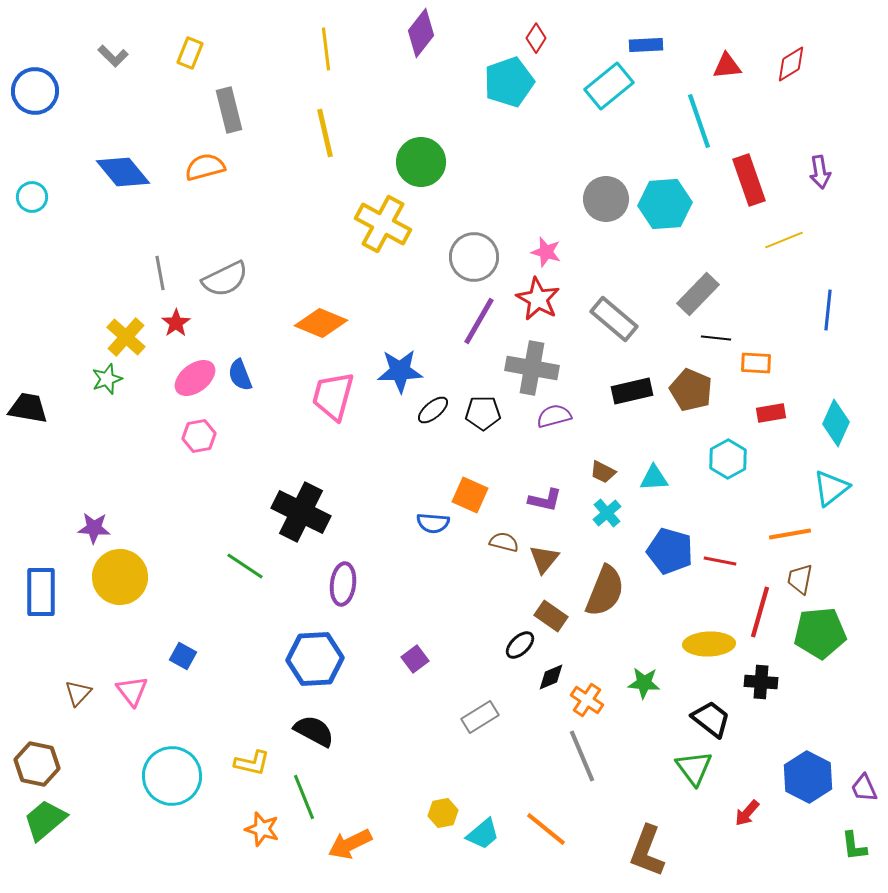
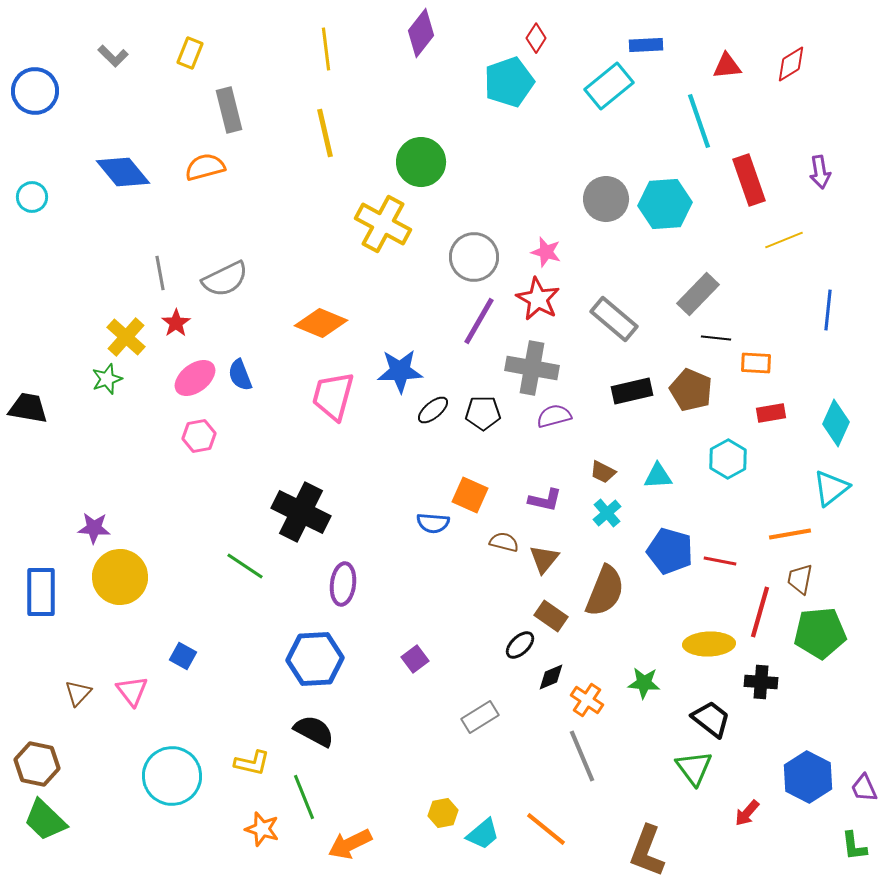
cyan triangle at (654, 478): moved 4 px right, 2 px up
green trapezoid at (45, 820): rotated 96 degrees counterclockwise
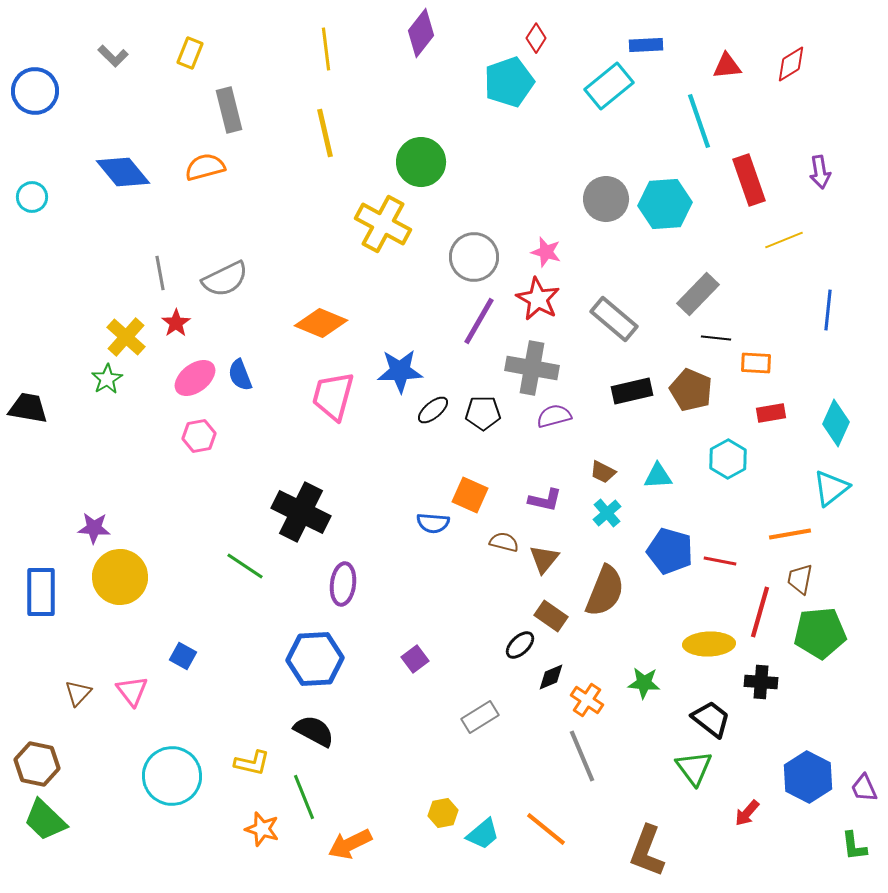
green star at (107, 379): rotated 12 degrees counterclockwise
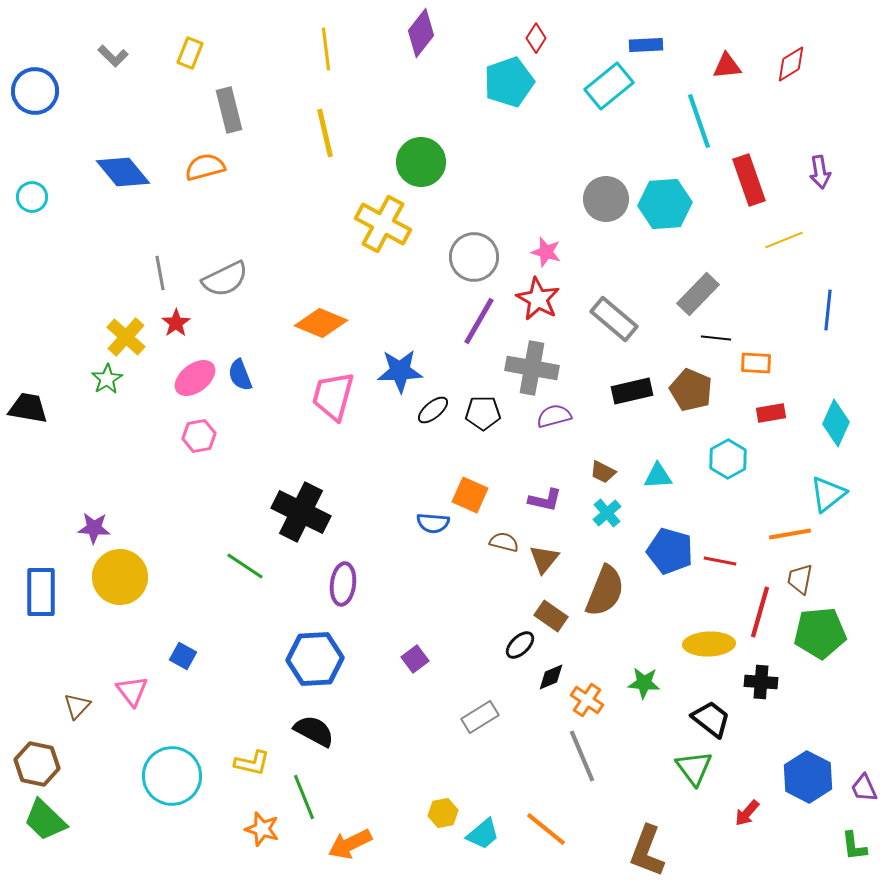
cyan triangle at (831, 488): moved 3 px left, 6 px down
brown triangle at (78, 693): moved 1 px left, 13 px down
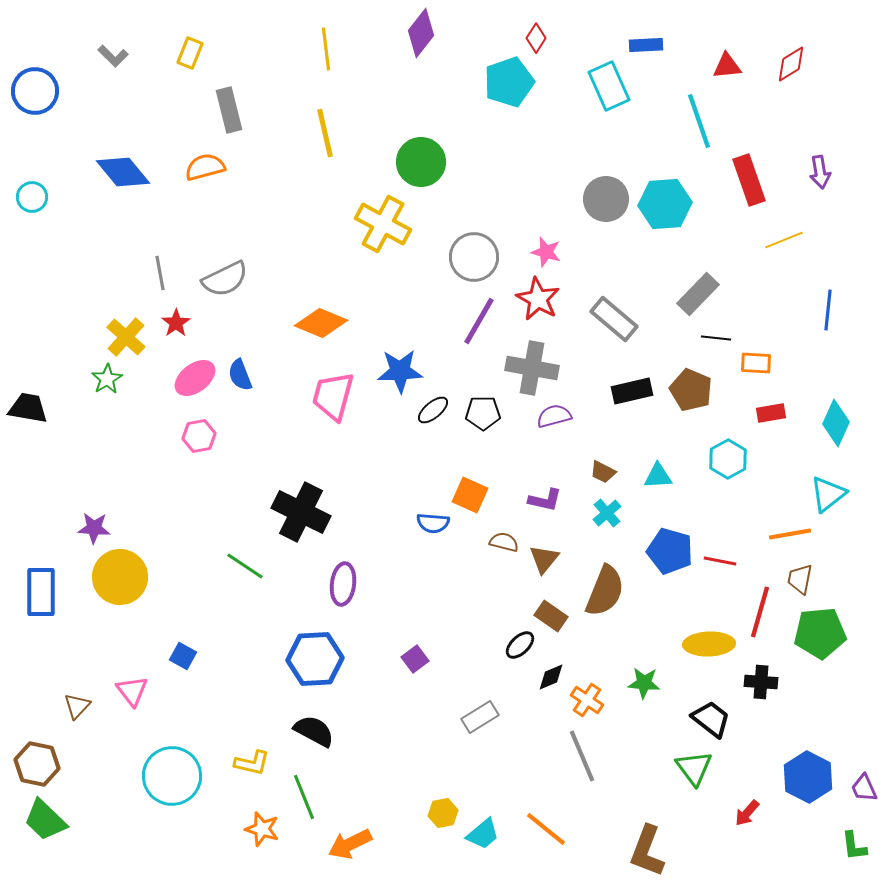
cyan rectangle at (609, 86): rotated 75 degrees counterclockwise
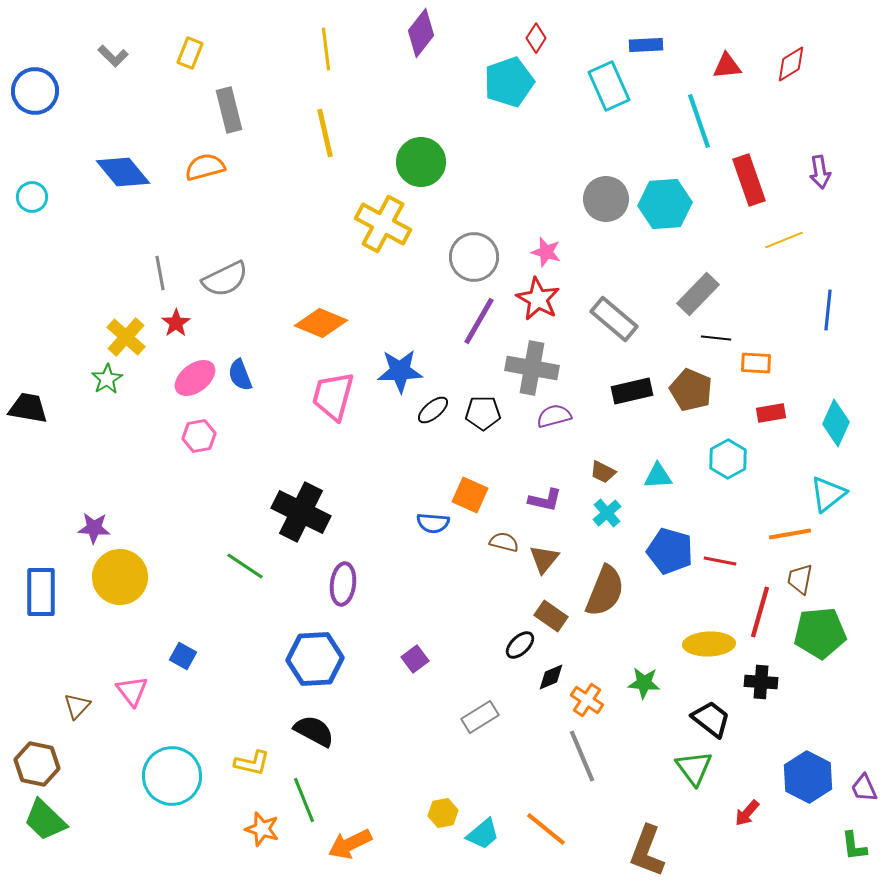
green line at (304, 797): moved 3 px down
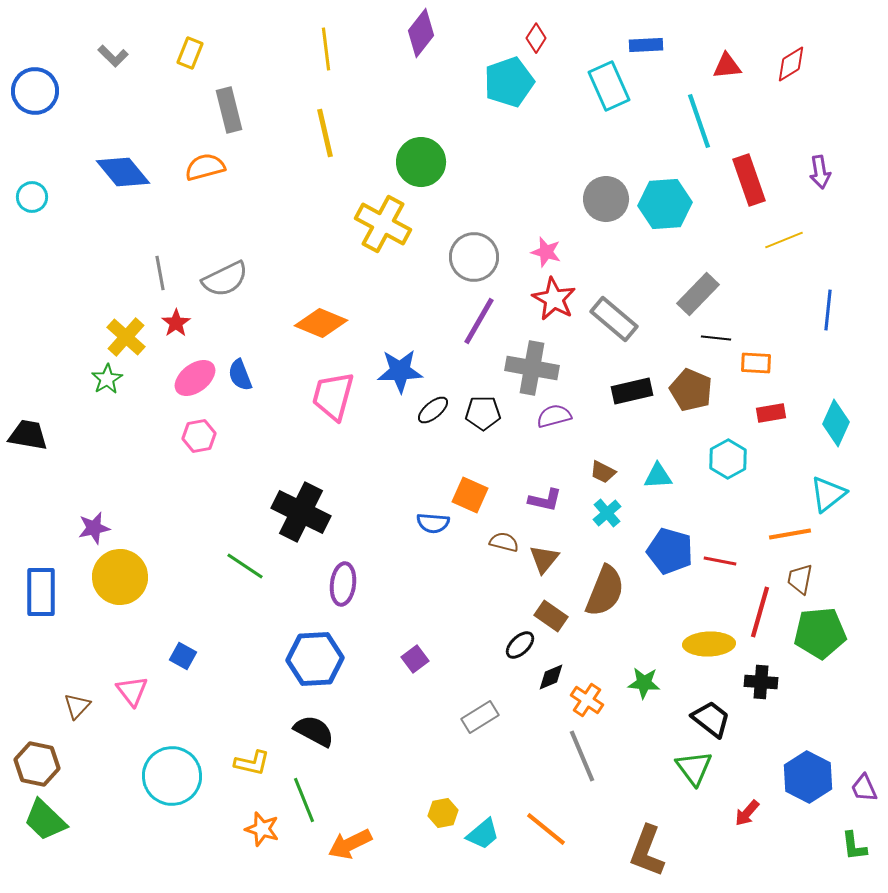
red star at (538, 299): moved 16 px right
black trapezoid at (28, 408): moved 27 px down
purple star at (94, 528): rotated 16 degrees counterclockwise
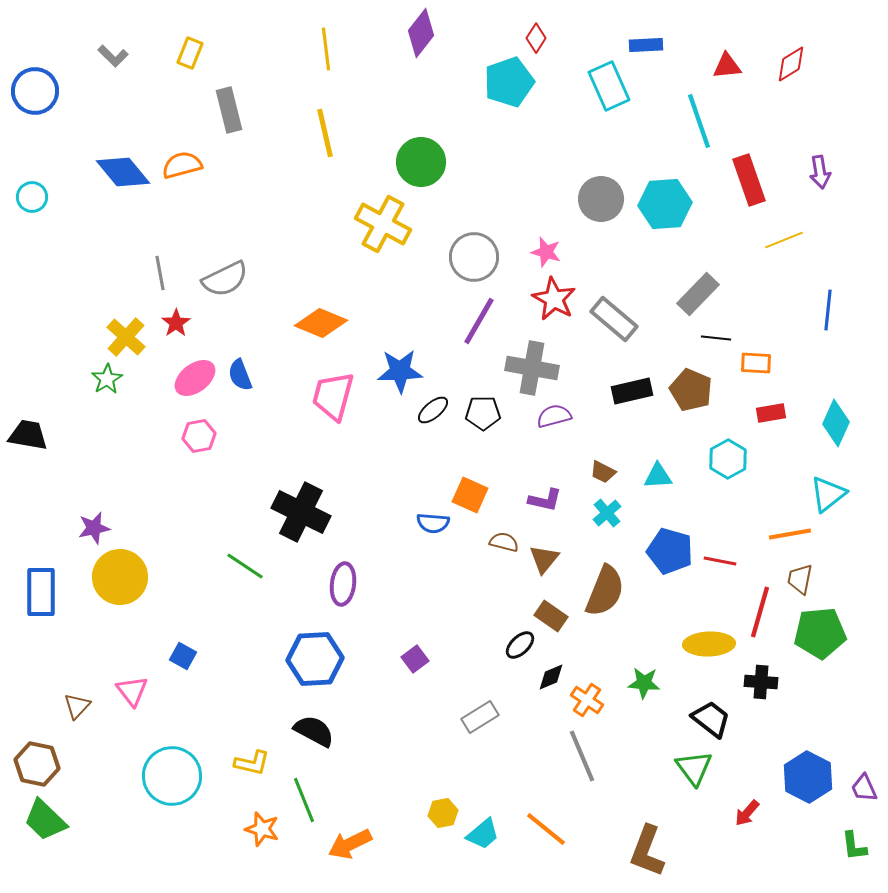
orange semicircle at (205, 167): moved 23 px left, 2 px up
gray circle at (606, 199): moved 5 px left
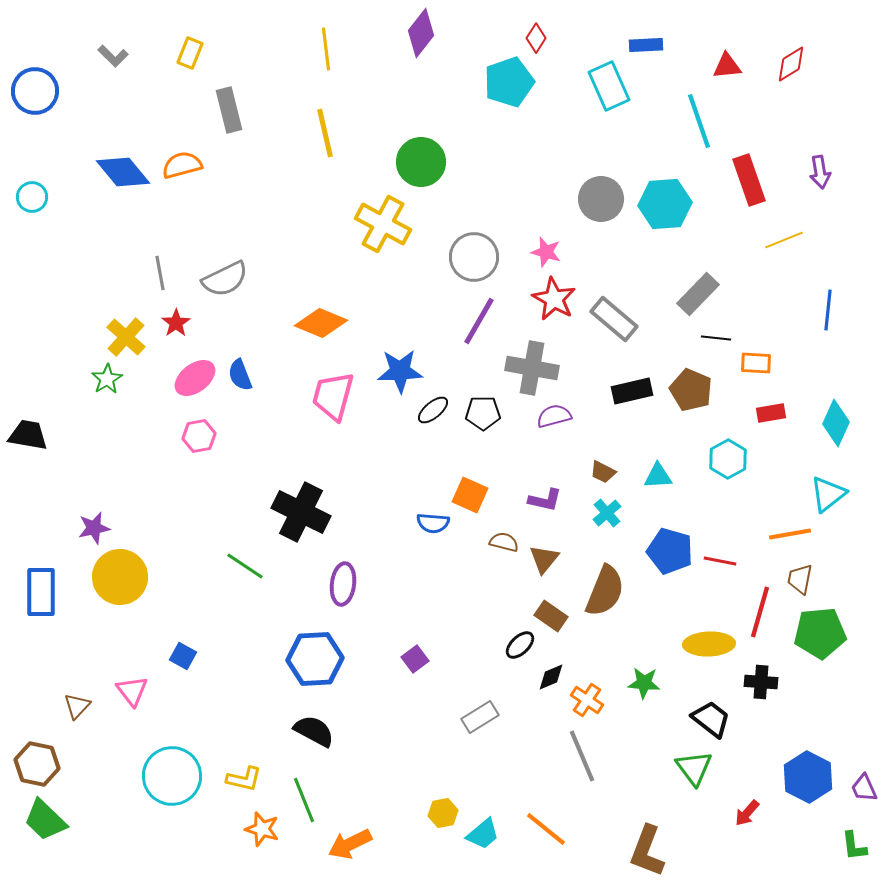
yellow L-shape at (252, 763): moved 8 px left, 16 px down
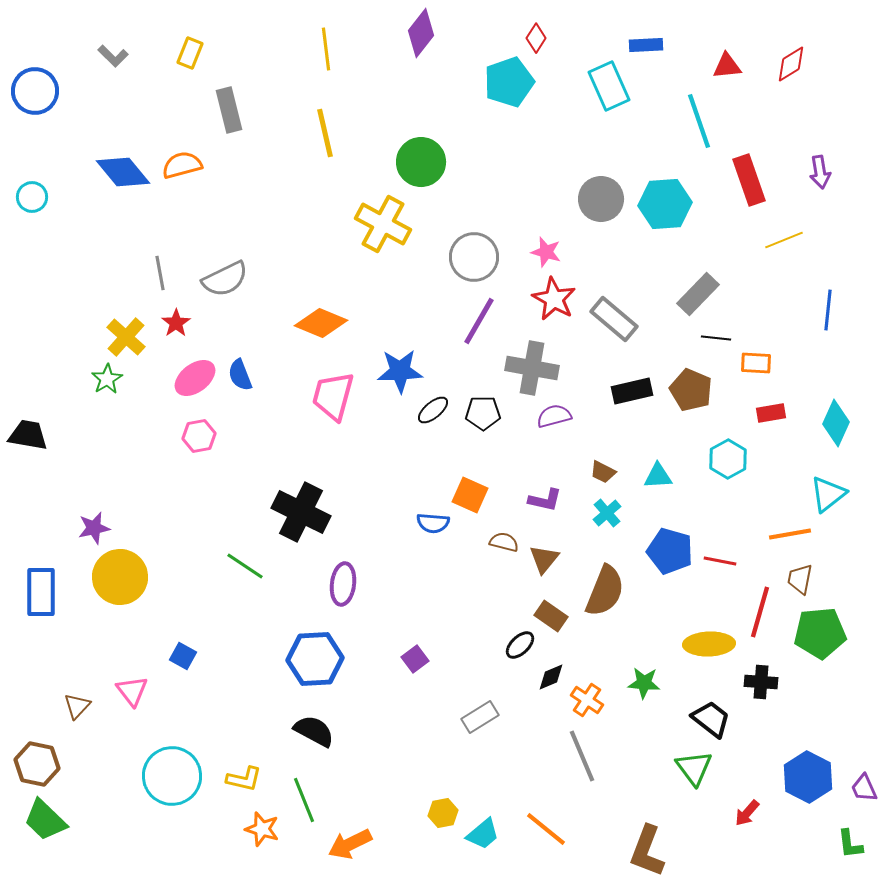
green L-shape at (854, 846): moved 4 px left, 2 px up
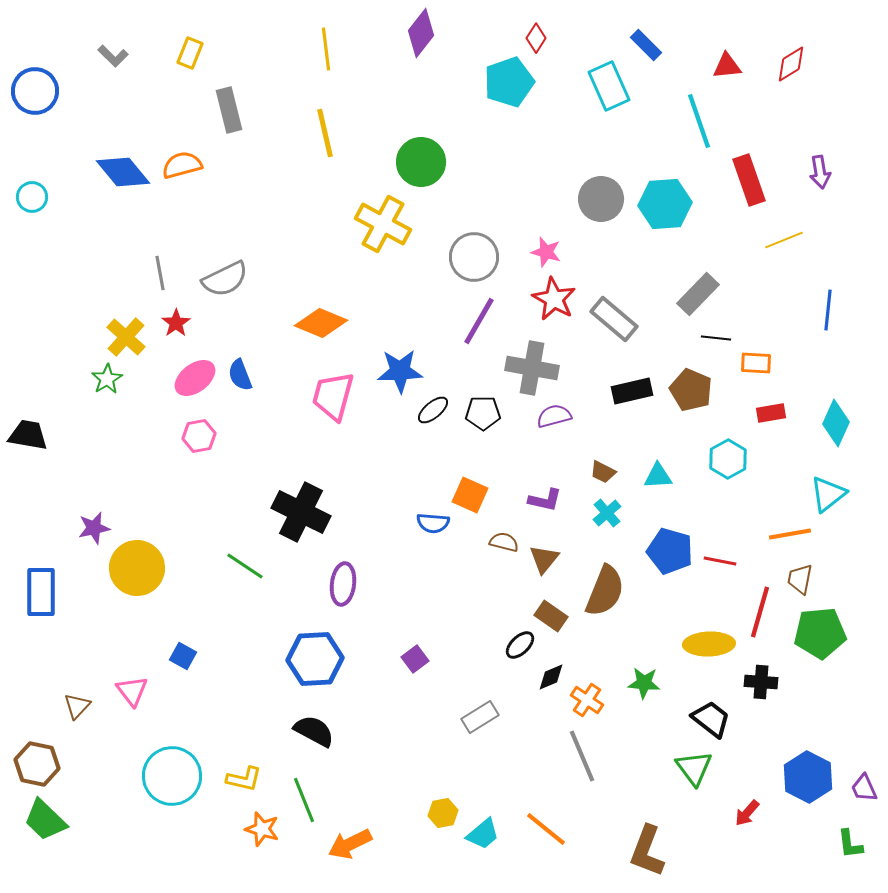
blue rectangle at (646, 45): rotated 48 degrees clockwise
yellow circle at (120, 577): moved 17 px right, 9 px up
